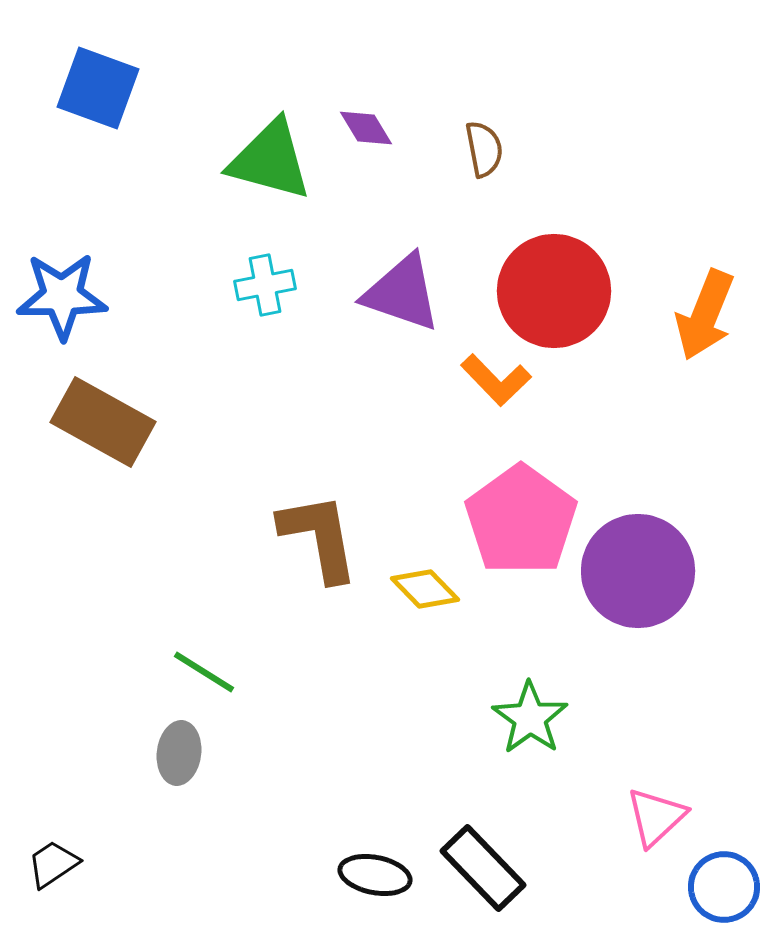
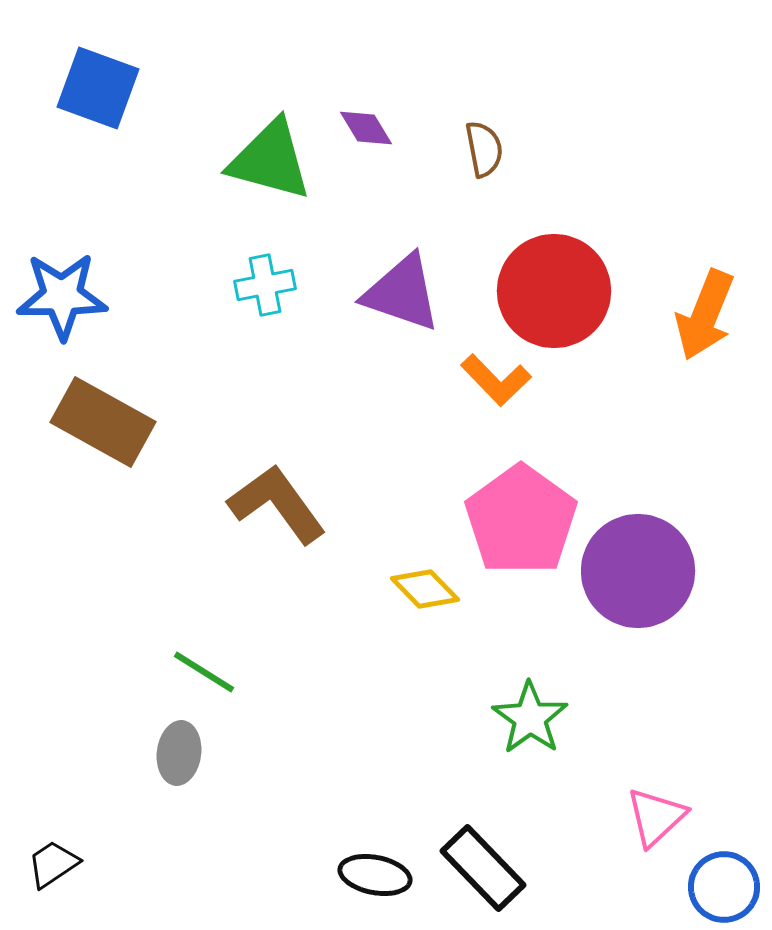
brown L-shape: moved 42 px left, 33 px up; rotated 26 degrees counterclockwise
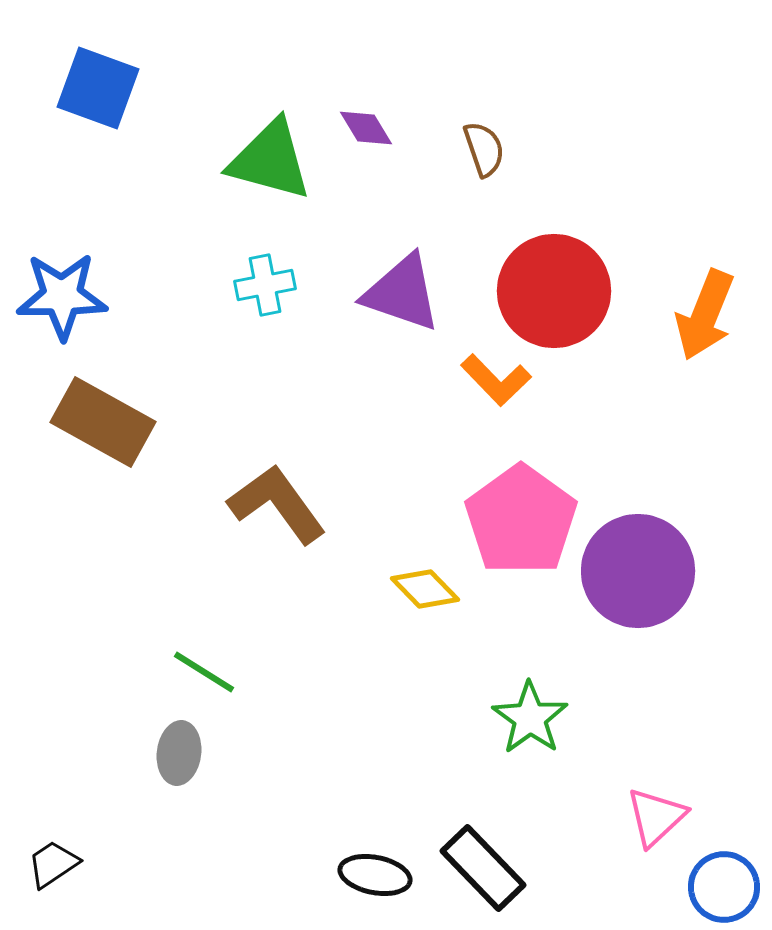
brown semicircle: rotated 8 degrees counterclockwise
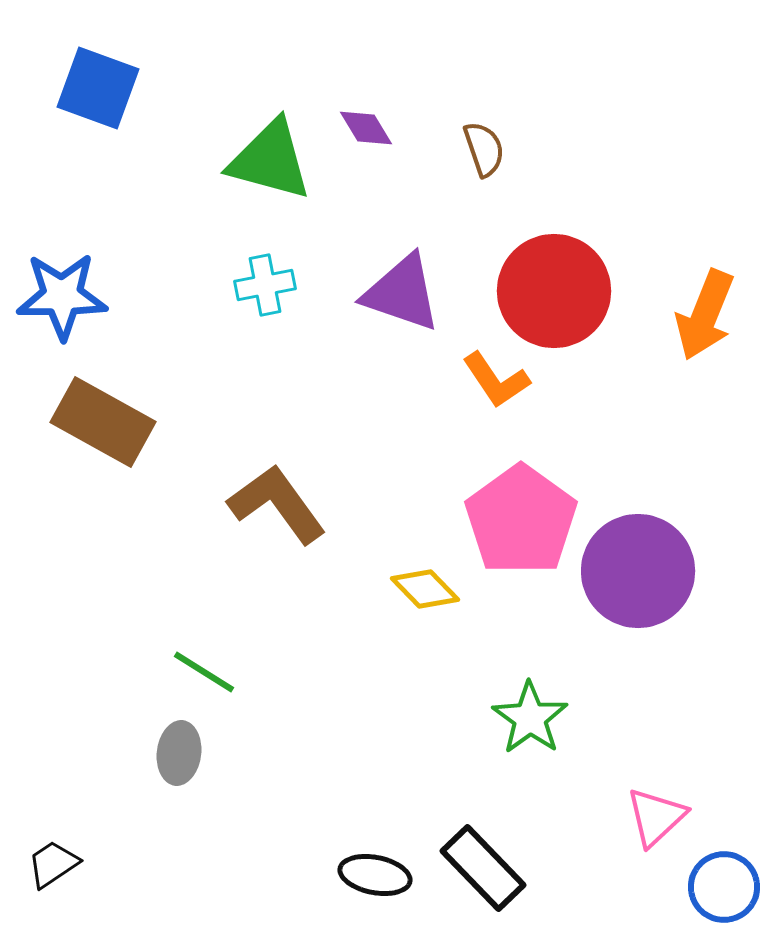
orange L-shape: rotated 10 degrees clockwise
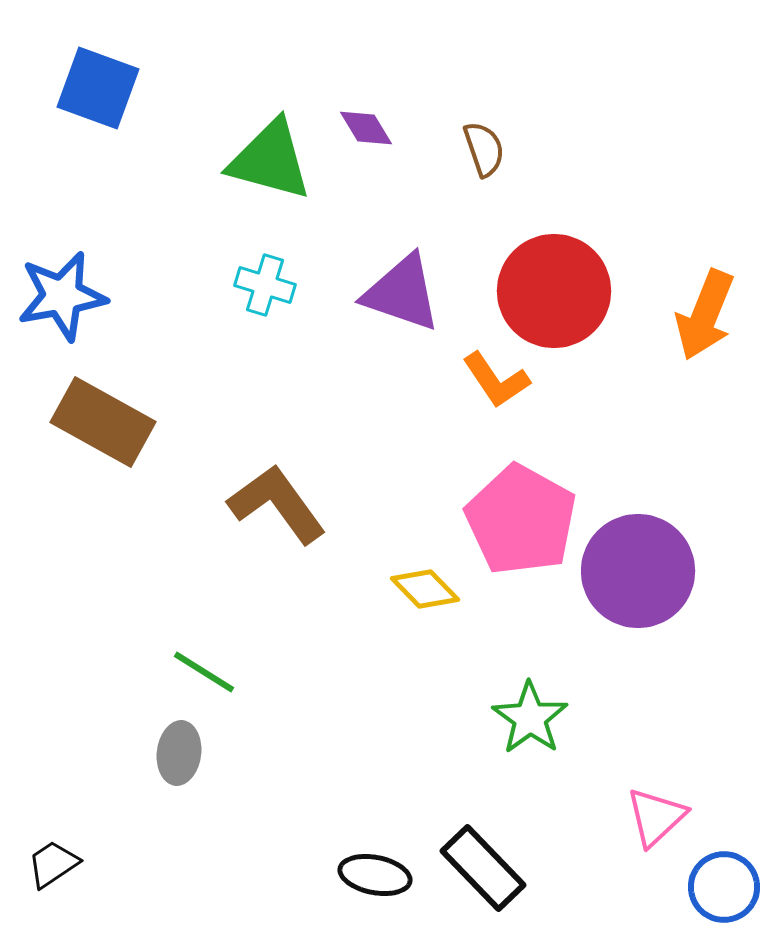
cyan cross: rotated 28 degrees clockwise
blue star: rotated 10 degrees counterclockwise
pink pentagon: rotated 7 degrees counterclockwise
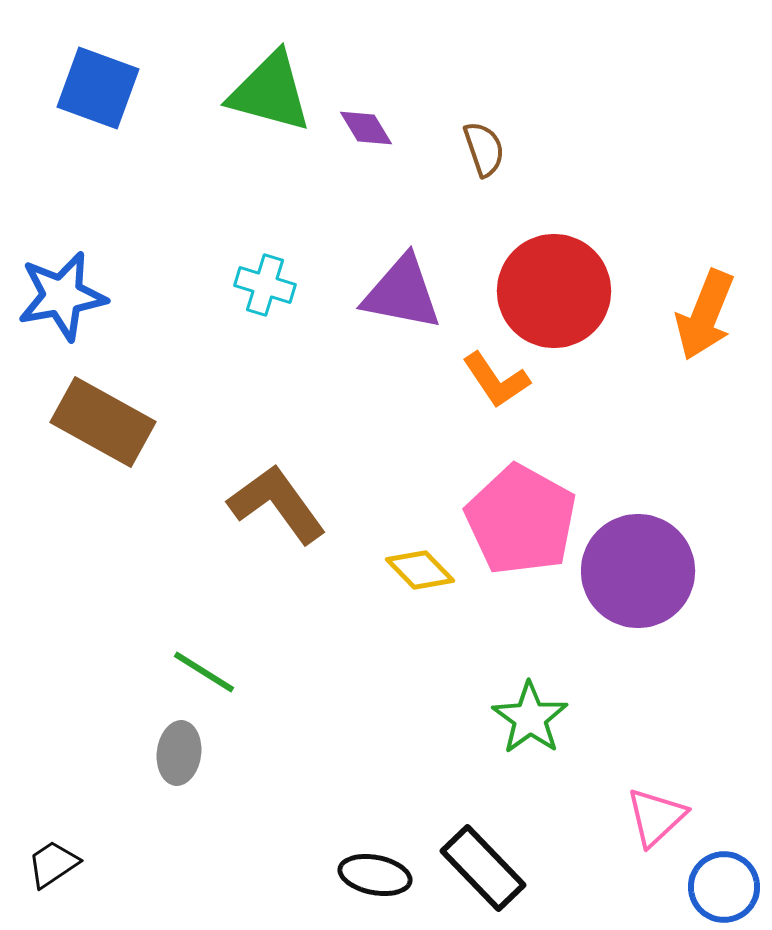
green triangle: moved 68 px up
purple triangle: rotated 8 degrees counterclockwise
yellow diamond: moved 5 px left, 19 px up
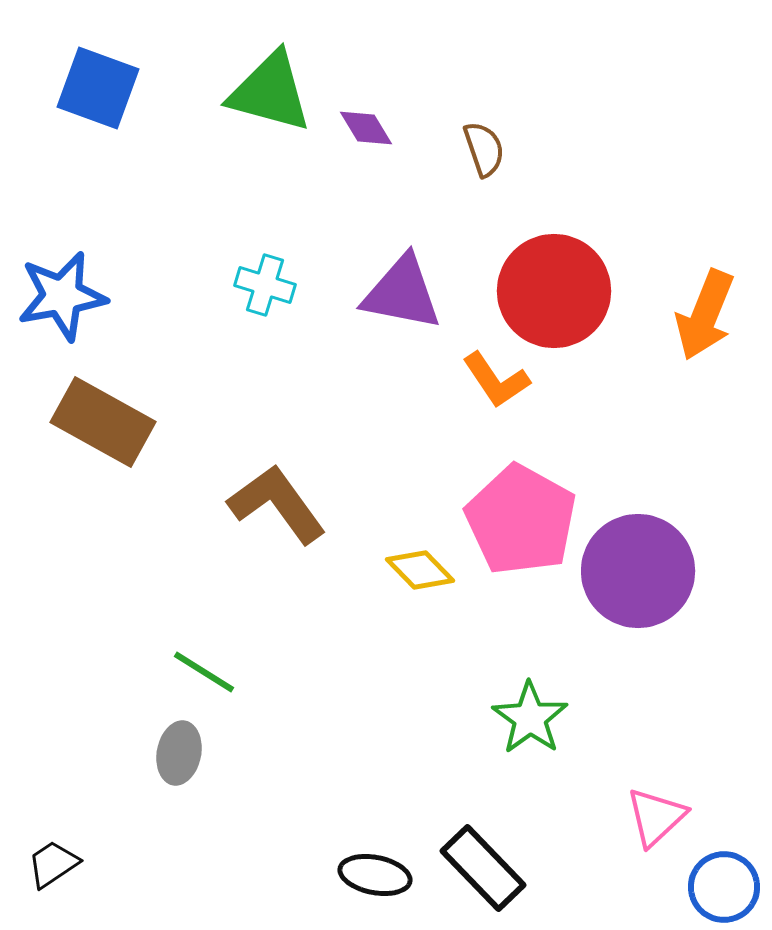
gray ellipse: rotated 4 degrees clockwise
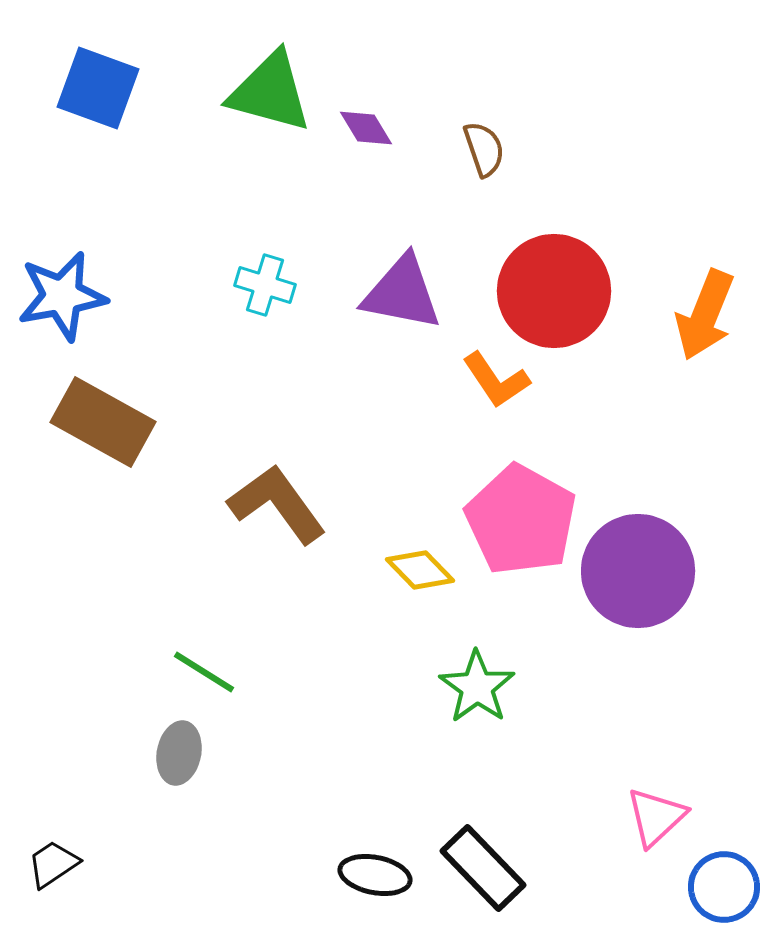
green star: moved 53 px left, 31 px up
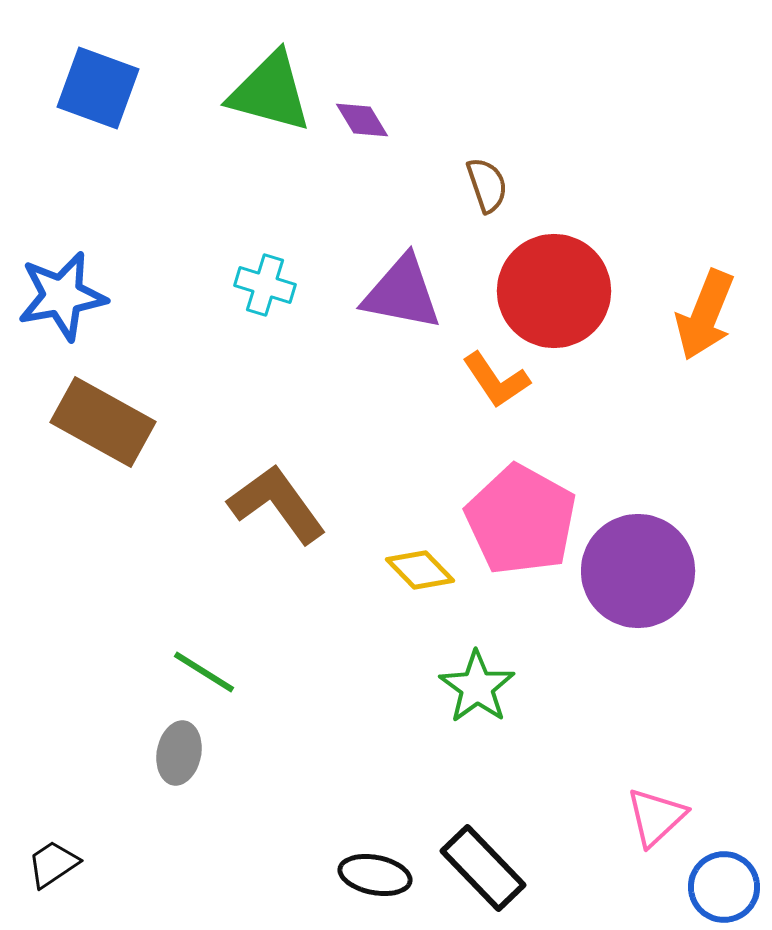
purple diamond: moved 4 px left, 8 px up
brown semicircle: moved 3 px right, 36 px down
